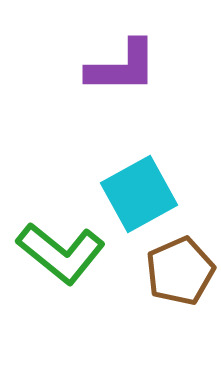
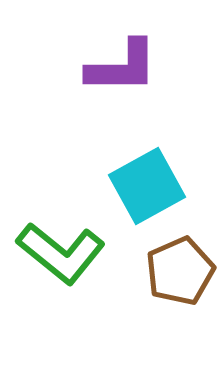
cyan square: moved 8 px right, 8 px up
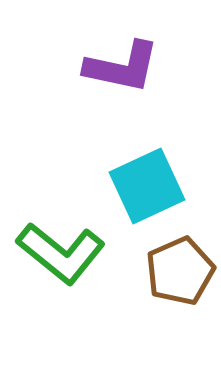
purple L-shape: rotated 12 degrees clockwise
cyan square: rotated 4 degrees clockwise
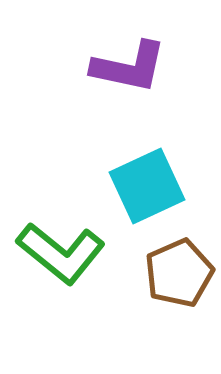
purple L-shape: moved 7 px right
brown pentagon: moved 1 px left, 2 px down
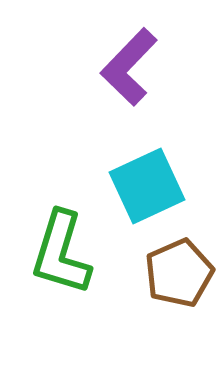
purple L-shape: rotated 122 degrees clockwise
green L-shape: rotated 68 degrees clockwise
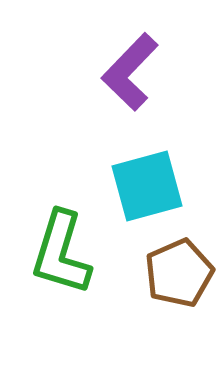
purple L-shape: moved 1 px right, 5 px down
cyan square: rotated 10 degrees clockwise
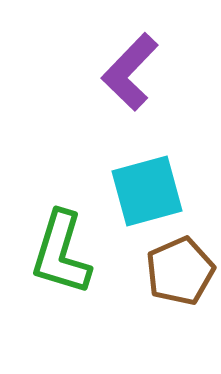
cyan square: moved 5 px down
brown pentagon: moved 1 px right, 2 px up
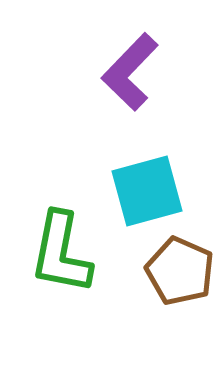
green L-shape: rotated 6 degrees counterclockwise
brown pentagon: rotated 24 degrees counterclockwise
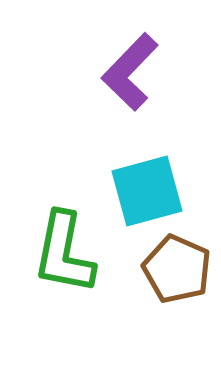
green L-shape: moved 3 px right
brown pentagon: moved 3 px left, 2 px up
